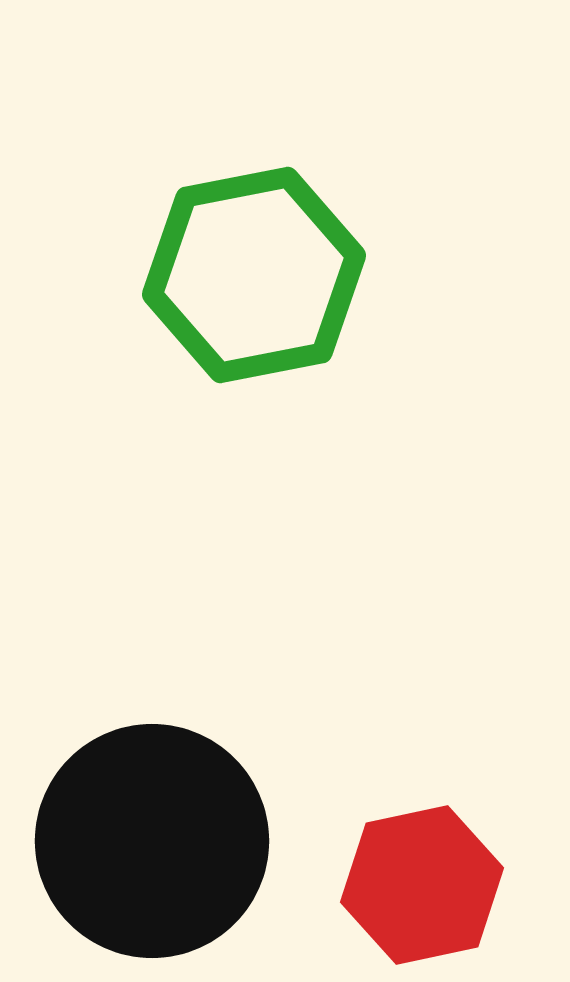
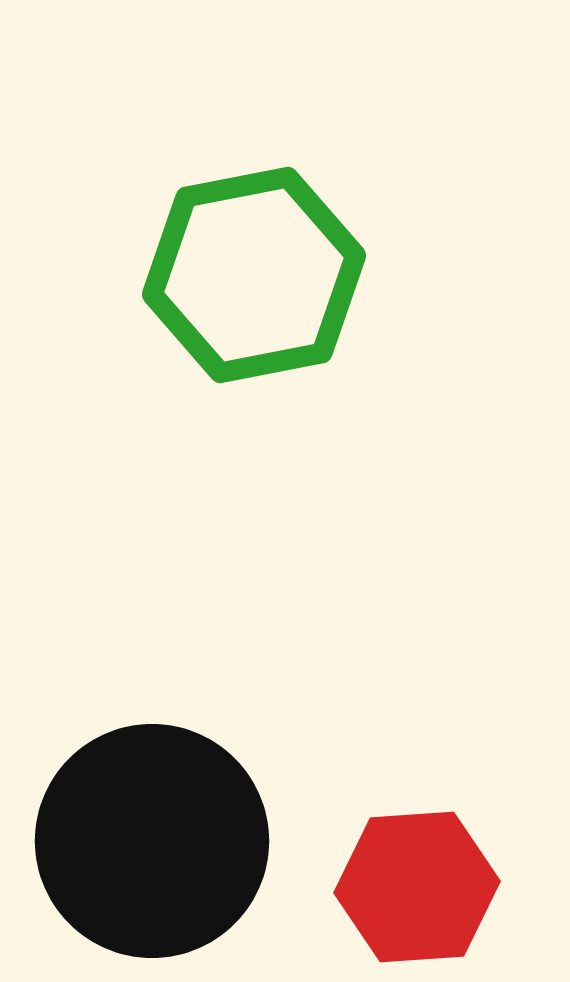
red hexagon: moved 5 px left, 2 px down; rotated 8 degrees clockwise
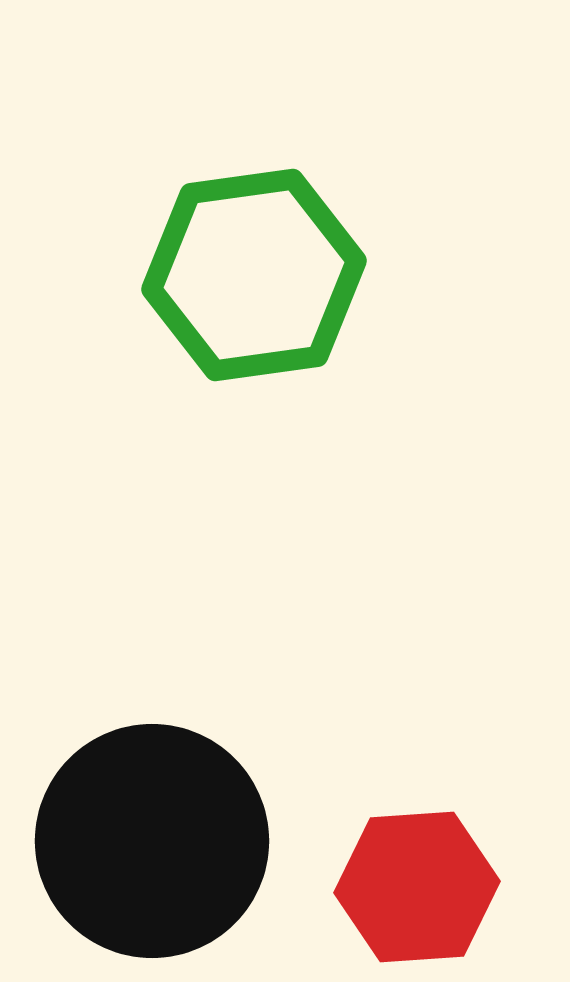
green hexagon: rotated 3 degrees clockwise
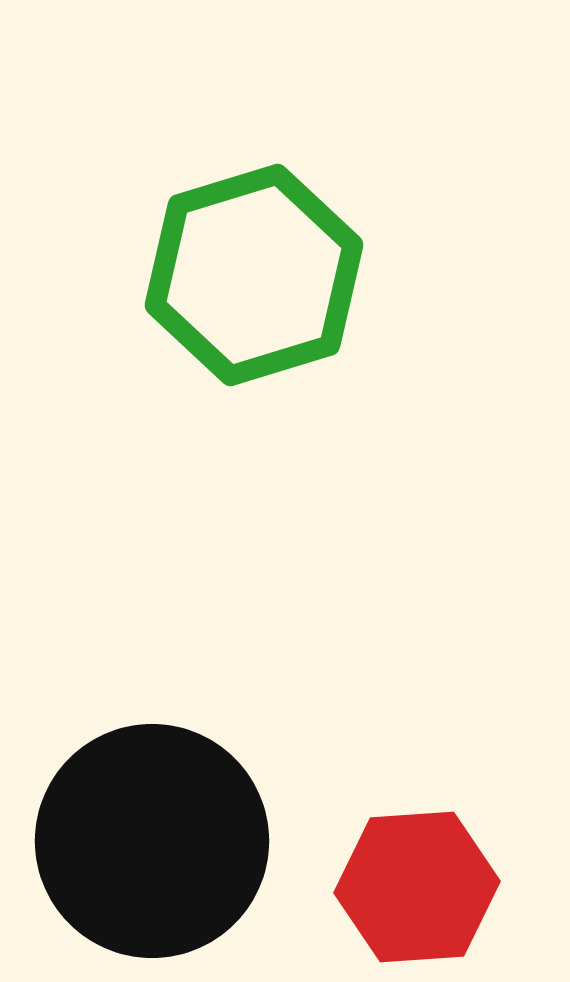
green hexagon: rotated 9 degrees counterclockwise
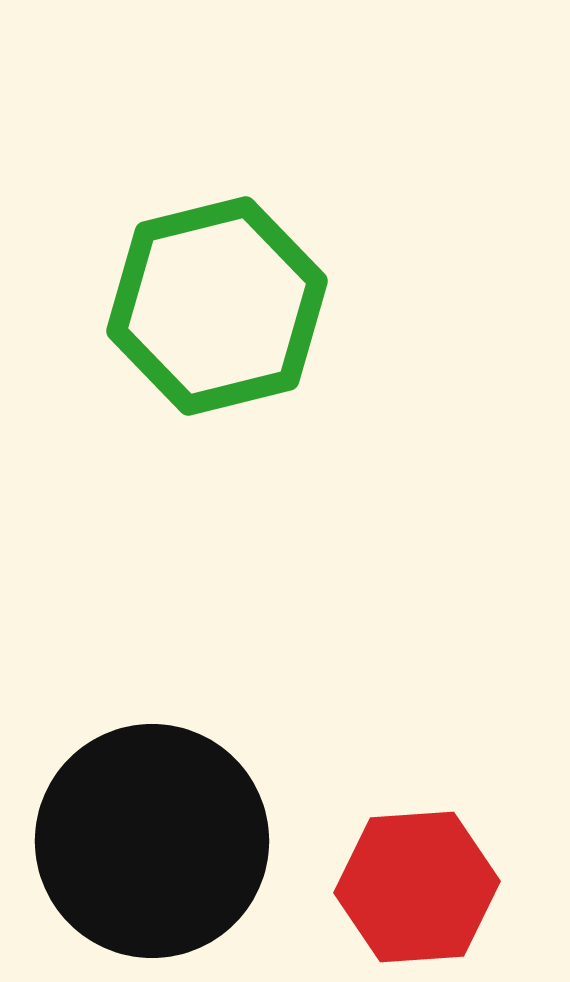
green hexagon: moved 37 px left, 31 px down; rotated 3 degrees clockwise
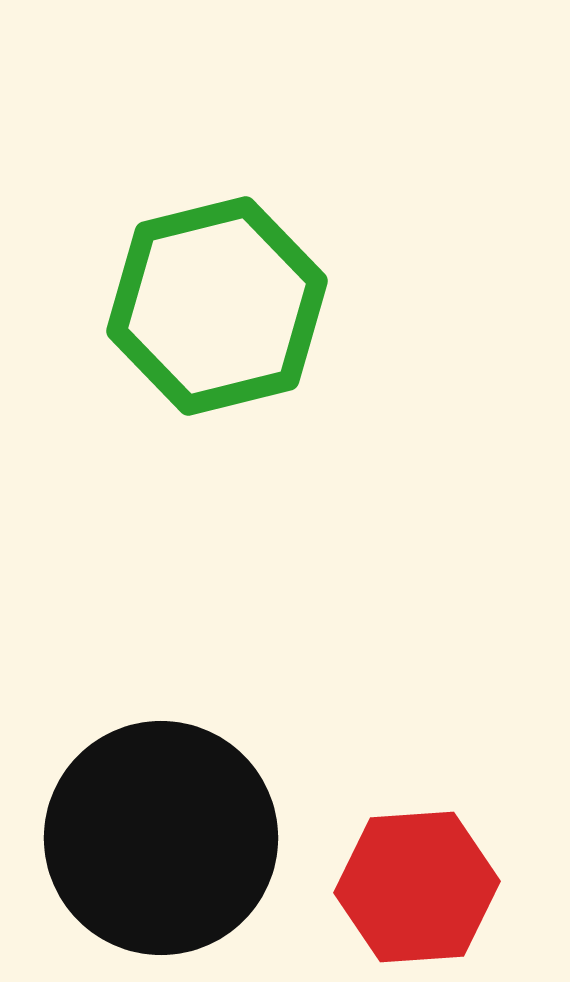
black circle: moved 9 px right, 3 px up
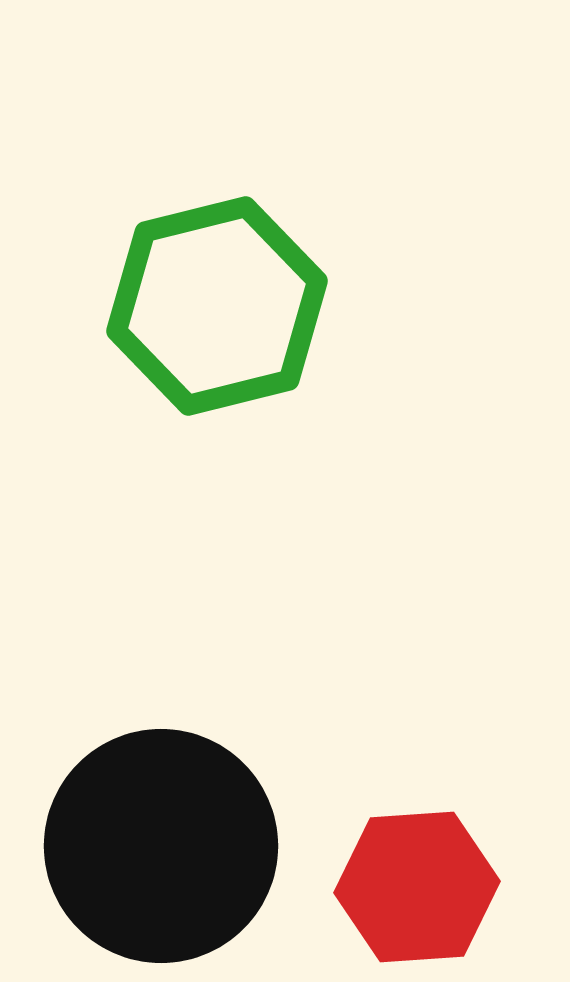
black circle: moved 8 px down
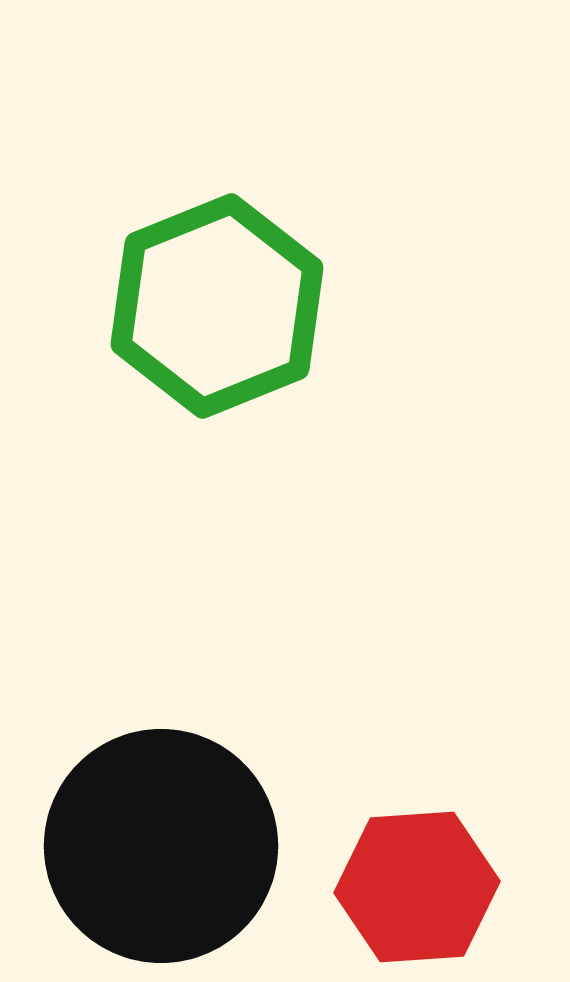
green hexagon: rotated 8 degrees counterclockwise
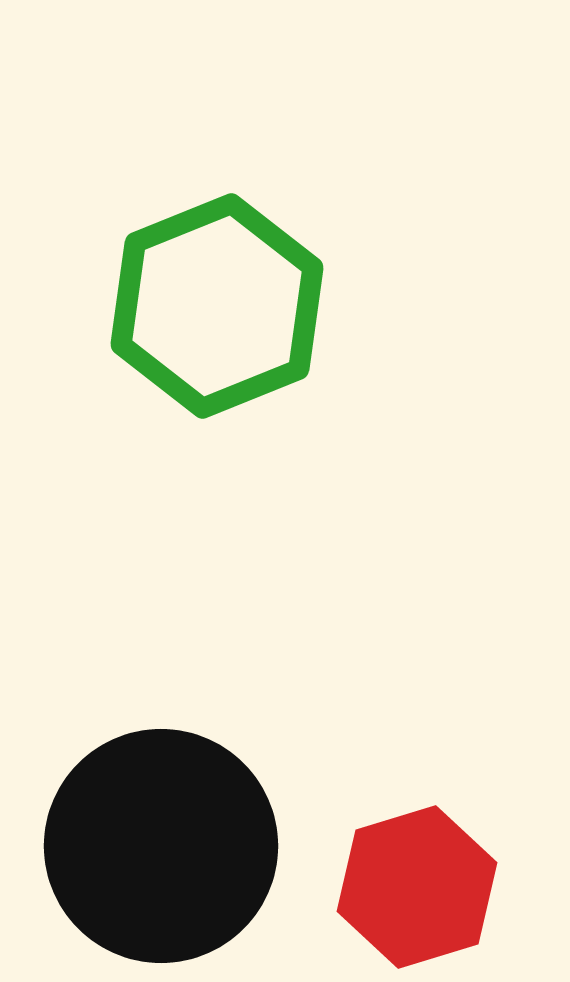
red hexagon: rotated 13 degrees counterclockwise
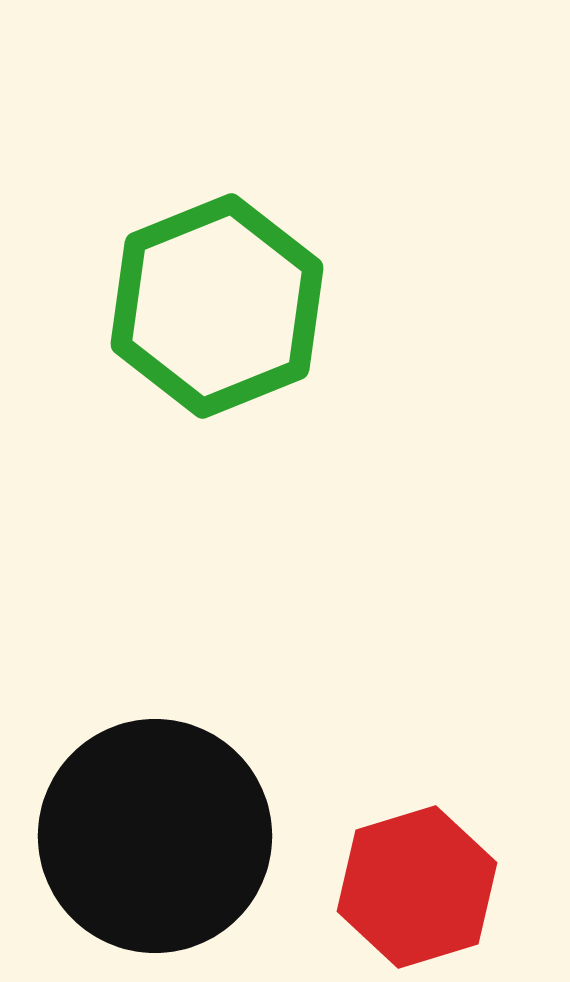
black circle: moved 6 px left, 10 px up
